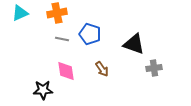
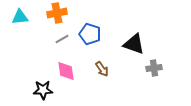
cyan triangle: moved 4 px down; rotated 18 degrees clockwise
gray line: rotated 40 degrees counterclockwise
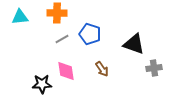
orange cross: rotated 12 degrees clockwise
black star: moved 1 px left, 6 px up
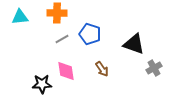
gray cross: rotated 21 degrees counterclockwise
